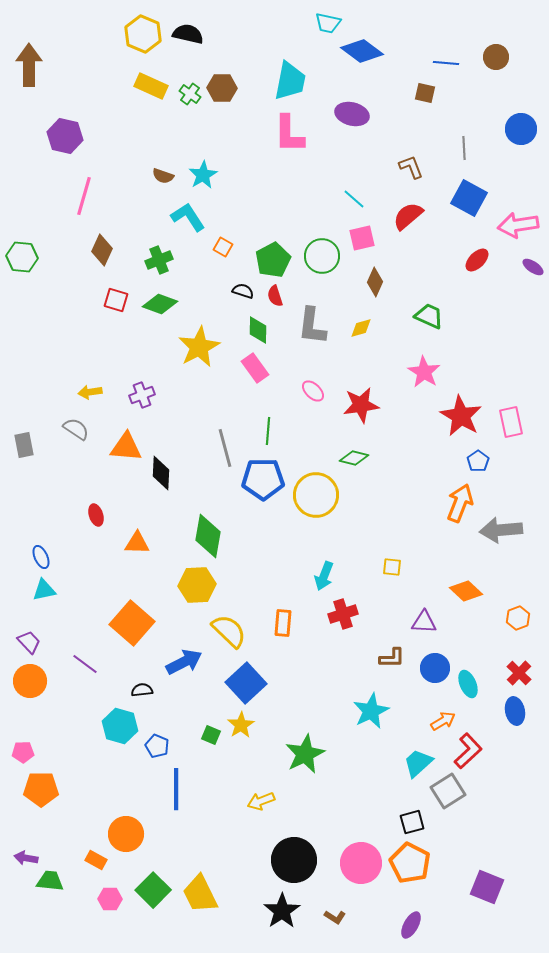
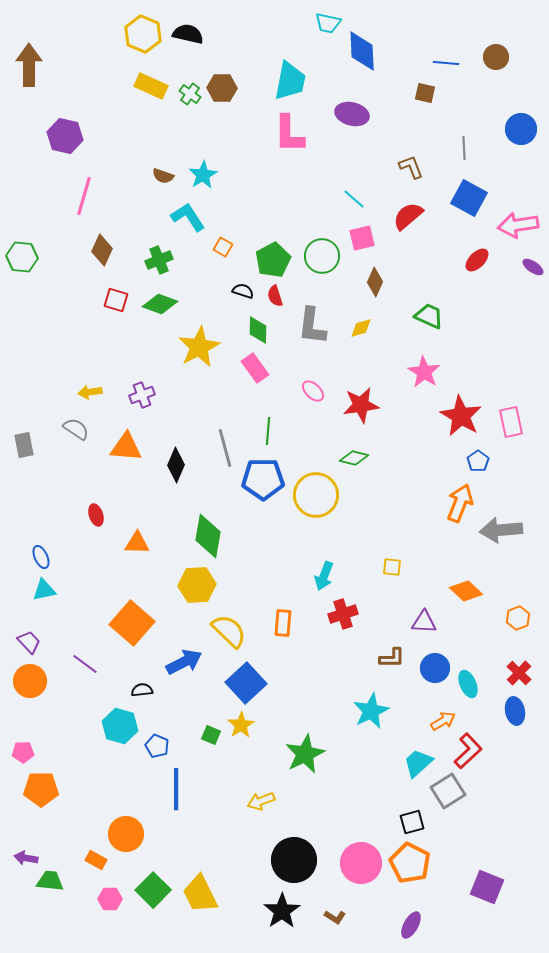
blue diamond at (362, 51): rotated 51 degrees clockwise
black diamond at (161, 473): moved 15 px right, 8 px up; rotated 20 degrees clockwise
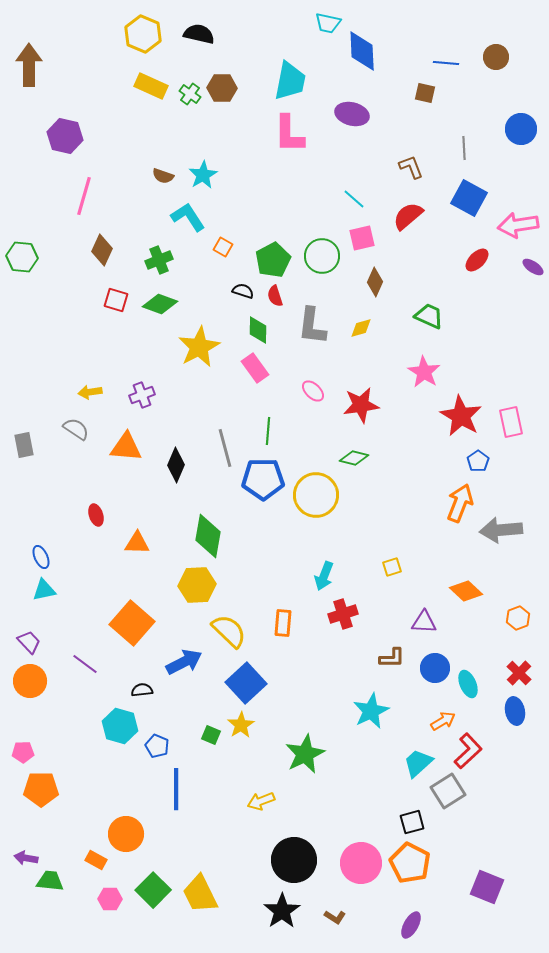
black semicircle at (188, 34): moved 11 px right
yellow square at (392, 567): rotated 24 degrees counterclockwise
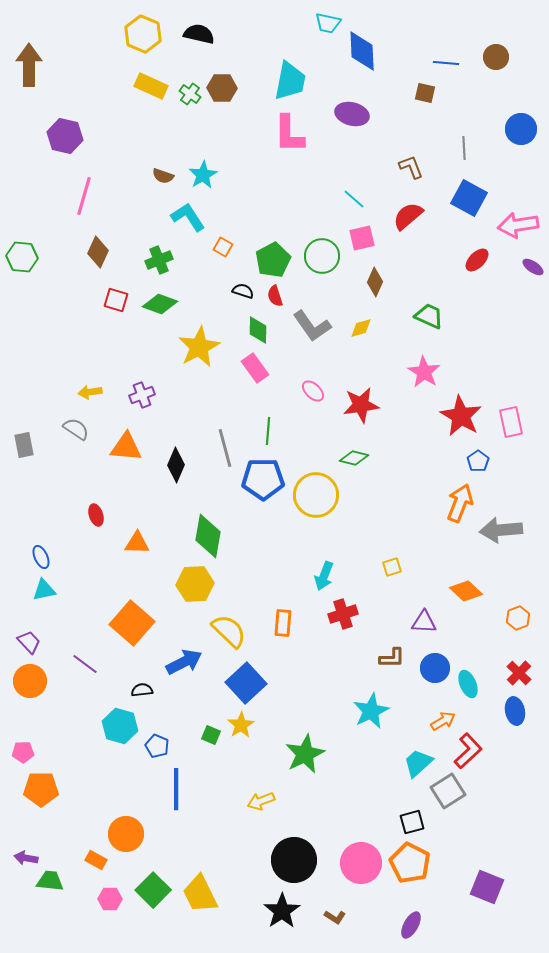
brown diamond at (102, 250): moved 4 px left, 2 px down
gray L-shape at (312, 326): rotated 42 degrees counterclockwise
yellow hexagon at (197, 585): moved 2 px left, 1 px up
